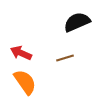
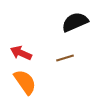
black semicircle: moved 2 px left
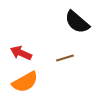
black semicircle: moved 2 px right; rotated 116 degrees counterclockwise
orange semicircle: rotated 96 degrees clockwise
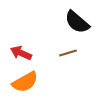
brown line: moved 3 px right, 5 px up
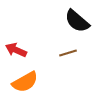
black semicircle: moved 1 px up
red arrow: moved 5 px left, 3 px up
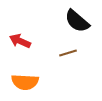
red arrow: moved 4 px right, 9 px up
orange semicircle: rotated 32 degrees clockwise
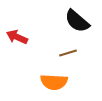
red arrow: moved 3 px left, 4 px up
orange semicircle: moved 29 px right
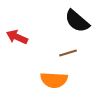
orange semicircle: moved 2 px up
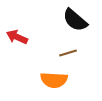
black semicircle: moved 2 px left, 1 px up
